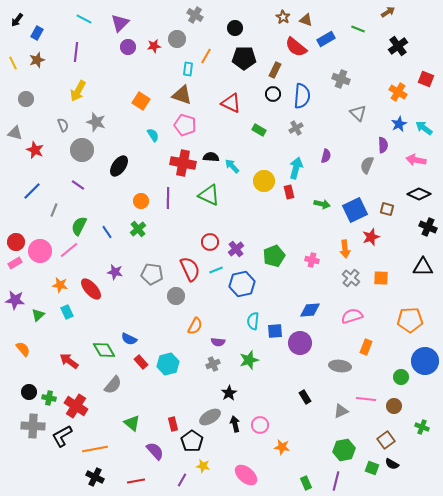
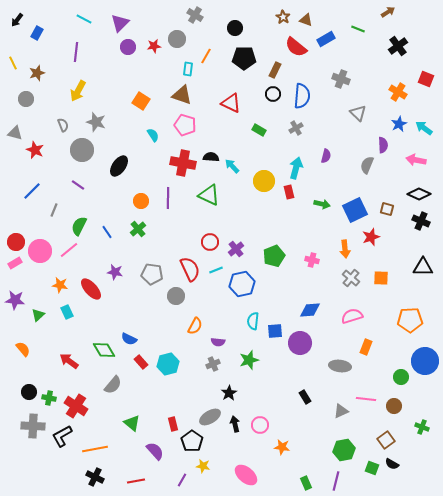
brown star at (37, 60): moved 13 px down
black cross at (428, 227): moved 7 px left, 6 px up
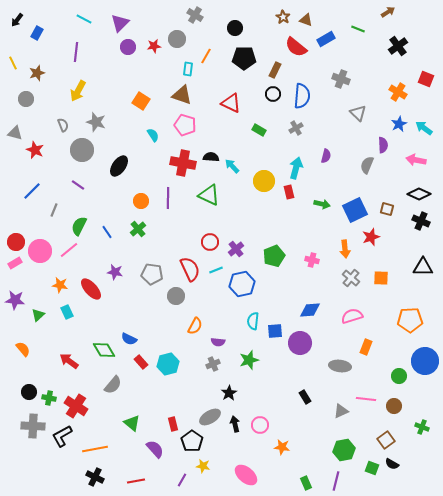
green circle at (401, 377): moved 2 px left, 1 px up
purple semicircle at (155, 451): moved 2 px up
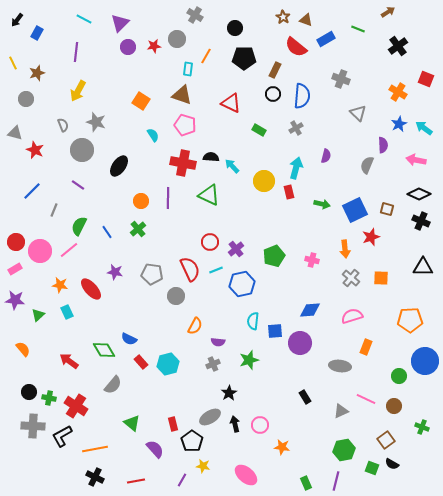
pink rectangle at (15, 263): moved 6 px down
pink line at (366, 399): rotated 18 degrees clockwise
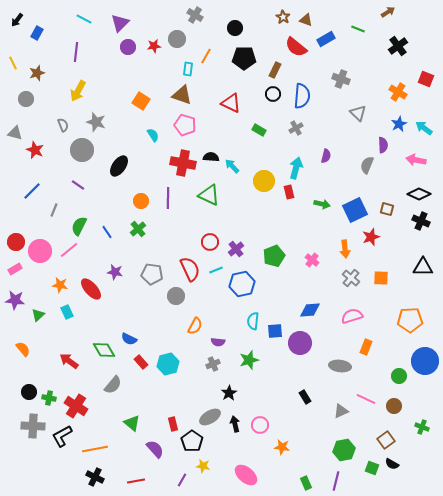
pink cross at (312, 260): rotated 24 degrees clockwise
